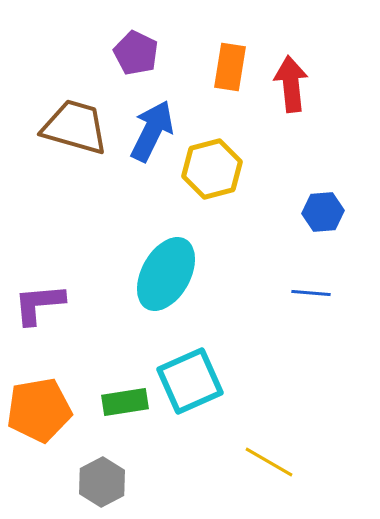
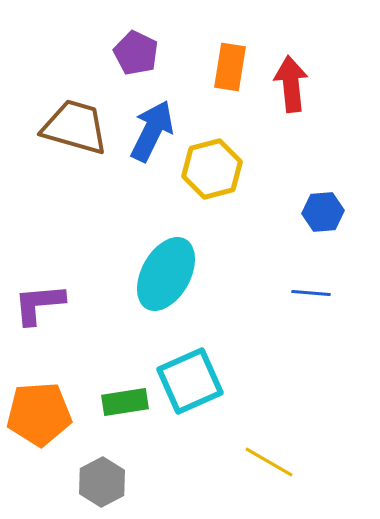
orange pentagon: moved 4 px down; rotated 6 degrees clockwise
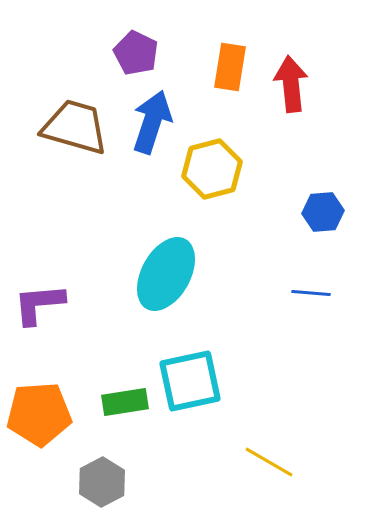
blue arrow: moved 9 px up; rotated 8 degrees counterclockwise
cyan square: rotated 12 degrees clockwise
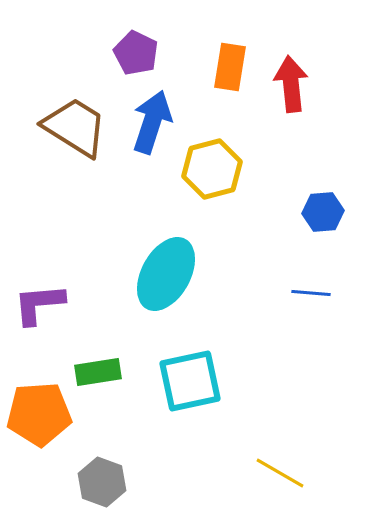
brown trapezoid: rotated 16 degrees clockwise
green rectangle: moved 27 px left, 30 px up
yellow line: moved 11 px right, 11 px down
gray hexagon: rotated 12 degrees counterclockwise
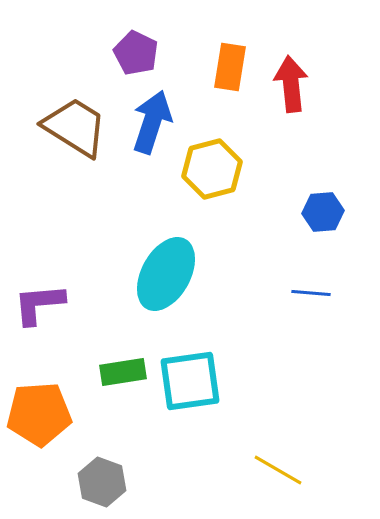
green rectangle: moved 25 px right
cyan square: rotated 4 degrees clockwise
yellow line: moved 2 px left, 3 px up
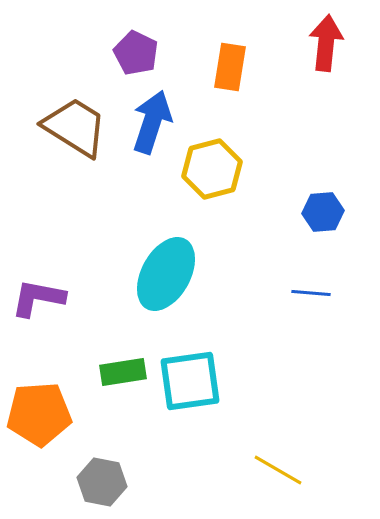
red arrow: moved 35 px right, 41 px up; rotated 12 degrees clockwise
purple L-shape: moved 1 px left, 6 px up; rotated 16 degrees clockwise
gray hexagon: rotated 9 degrees counterclockwise
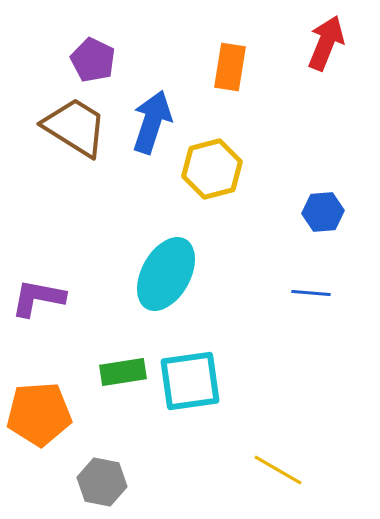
red arrow: rotated 16 degrees clockwise
purple pentagon: moved 43 px left, 7 px down
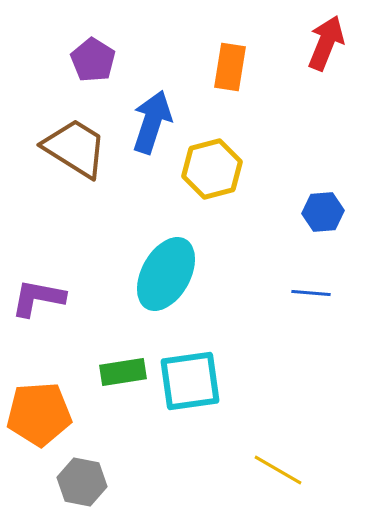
purple pentagon: rotated 6 degrees clockwise
brown trapezoid: moved 21 px down
gray hexagon: moved 20 px left
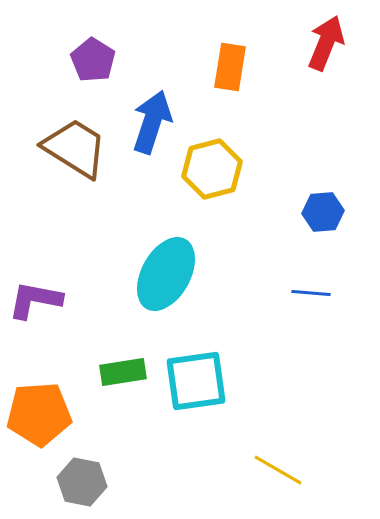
purple L-shape: moved 3 px left, 2 px down
cyan square: moved 6 px right
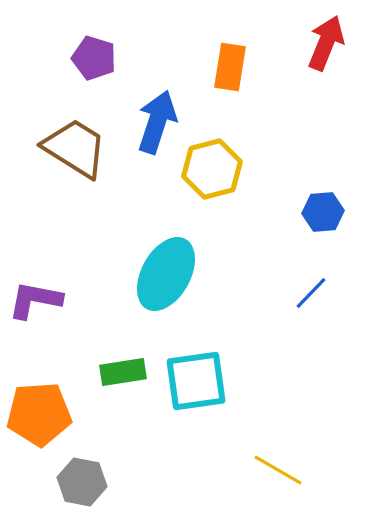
purple pentagon: moved 1 px right, 2 px up; rotated 15 degrees counterclockwise
blue arrow: moved 5 px right
blue line: rotated 51 degrees counterclockwise
